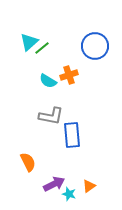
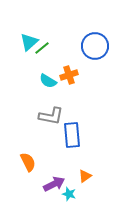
orange triangle: moved 4 px left, 10 px up
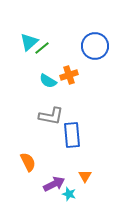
orange triangle: rotated 24 degrees counterclockwise
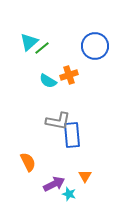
gray L-shape: moved 7 px right, 5 px down
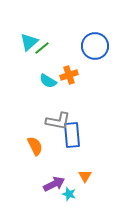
orange semicircle: moved 7 px right, 16 px up
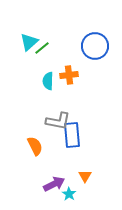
orange cross: rotated 12 degrees clockwise
cyan semicircle: rotated 60 degrees clockwise
cyan star: rotated 16 degrees clockwise
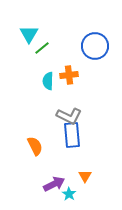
cyan triangle: moved 8 px up; rotated 18 degrees counterclockwise
gray L-shape: moved 11 px right, 5 px up; rotated 15 degrees clockwise
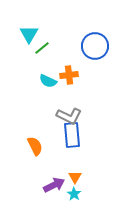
cyan semicircle: rotated 66 degrees counterclockwise
orange triangle: moved 10 px left, 1 px down
purple arrow: moved 1 px down
cyan star: moved 5 px right
